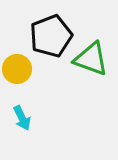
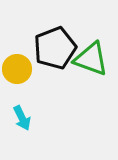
black pentagon: moved 4 px right, 12 px down
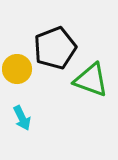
green triangle: moved 21 px down
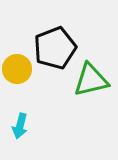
green triangle: rotated 33 degrees counterclockwise
cyan arrow: moved 2 px left, 8 px down; rotated 40 degrees clockwise
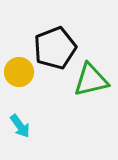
yellow circle: moved 2 px right, 3 px down
cyan arrow: rotated 50 degrees counterclockwise
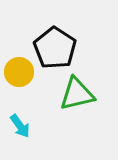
black pentagon: rotated 18 degrees counterclockwise
green triangle: moved 14 px left, 14 px down
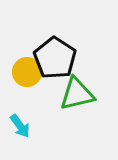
black pentagon: moved 10 px down
yellow circle: moved 8 px right
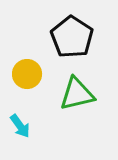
black pentagon: moved 17 px right, 21 px up
yellow circle: moved 2 px down
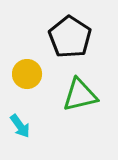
black pentagon: moved 2 px left
green triangle: moved 3 px right, 1 px down
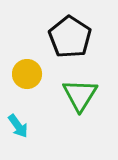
green triangle: rotated 45 degrees counterclockwise
cyan arrow: moved 2 px left
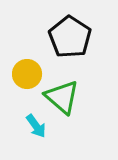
green triangle: moved 18 px left, 2 px down; rotated 21 degrees counterclockwise
cyan arrow: moved 18 px right
